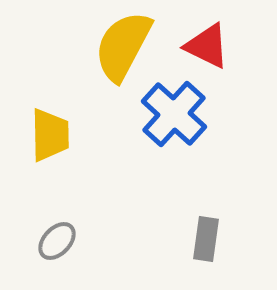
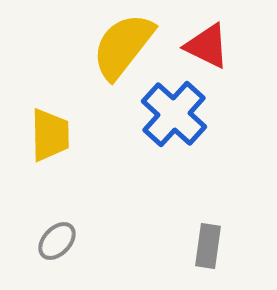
yellow semicircle: rotated 10 degrees clockwise
gray rectangle: moved 2 px right, 7 px down
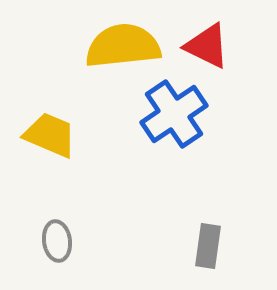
yellow semicircle: rotated 46 degrees clockwise
blue cross: rotated 14 degrees clockwise
yellow trapezoid: rotated 66 degrees counterclockwise
gray ellipse: rotated 51 degrees counterclockwise
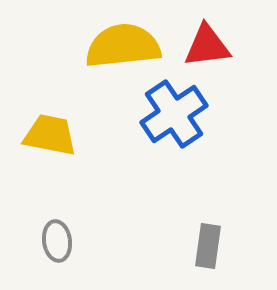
red triangle: rotated 33 degrees counterclockwise
yellow trapezoid: rotated 12 degrees counterclockwise
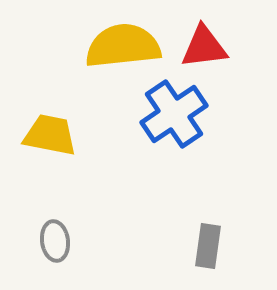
red triangle: moved 3 px left, 1 px down
gray ellipse: moved 2 px left
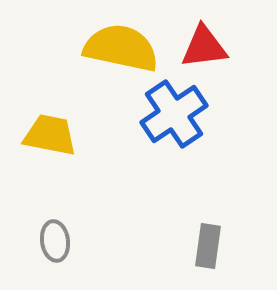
yellow semicircle: moved 2 px left, 2 px down; rotated 18 degrees clockwise
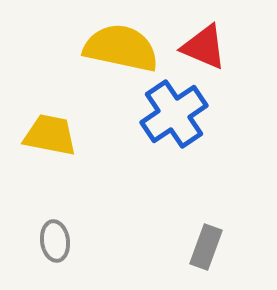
red triangle: rotated 30 degrees clockwise
gray rectangle: moved 2 px left, 1 px down; rotated 12 degrees clockwise
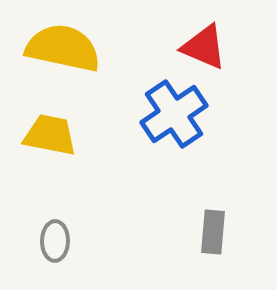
yellow semicircle: moved 58 px left
gray ellipse: rotated 9 degrees clockwise
gray rectangle: moved 7 px right, 15 px up; rotated 15 degrees counterclockwise
